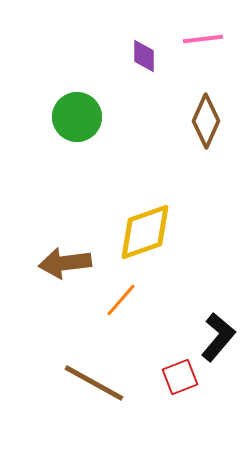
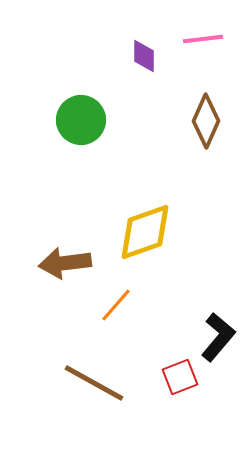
green circle: moved 4 px right, 3 px down
orange line: moved 5 px left, 5 px down
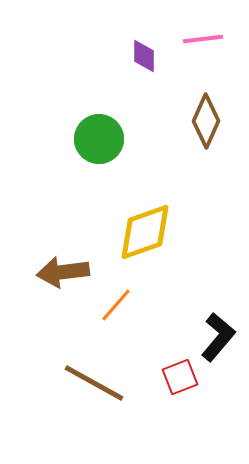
green circle: moved 18 px right, 19 px down
brown arrow: moved 2 px left, 9 px down
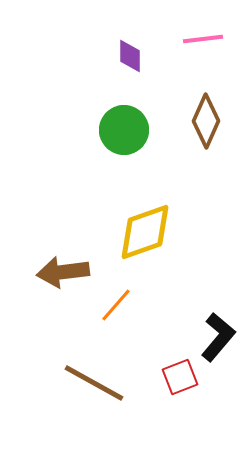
purple diamond: moved 14 px left
green circle: moved 25 px right, 9 px up
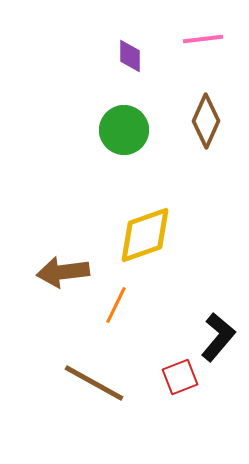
yellow diamond: moved 3 px down
orange line: rotated 15 degrees counterclockwise
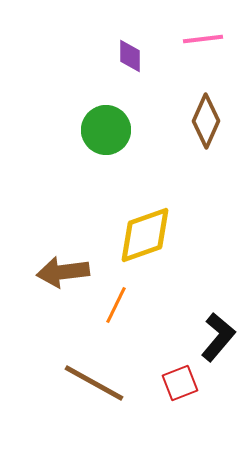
green circle: moved 18 px left
red square: moved 6 px down
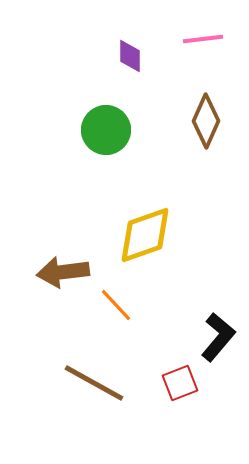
orange line: rotated 69 degrees counterclockwise
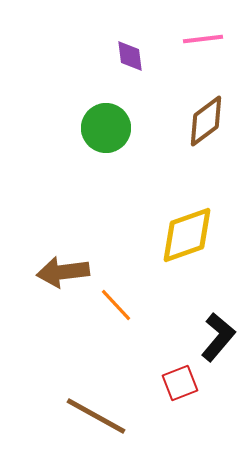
purple diamond: rotated 8 degrees counterclockwise
brown diamond: rotated 30 degrees clockwise
green circle: moved 2 px up
yellow diamond: moved 42 px right
brown line: moved 2 px right, 33 px down
